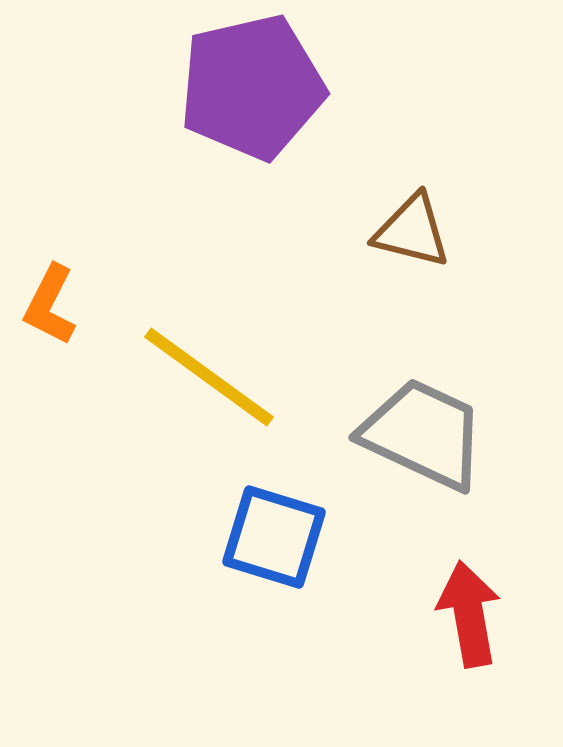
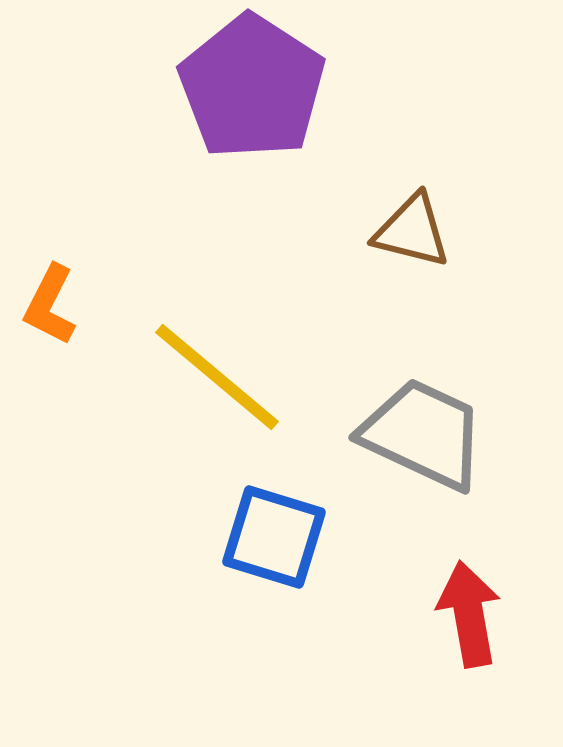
purple pentagon: rotated 26 degrees counterclockwise
yellow line: moved 8 px right; rotated 4 degrees clockwise
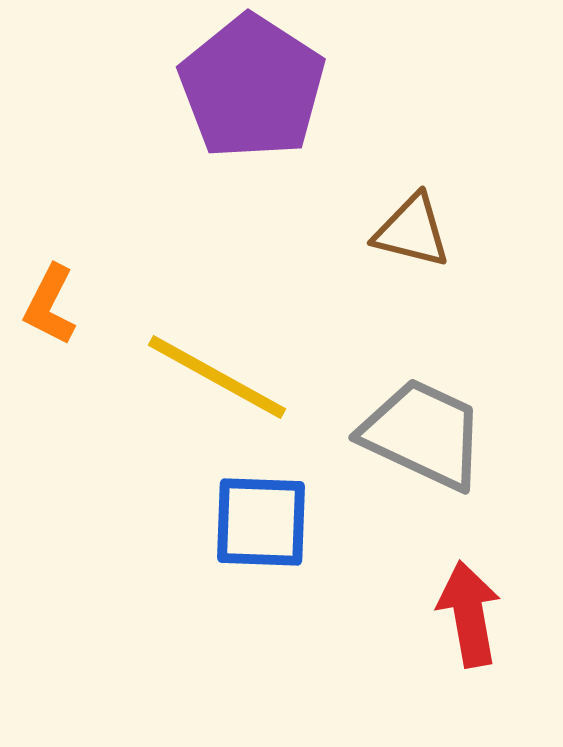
yellow line: rotated 11 degrees counterclockwise
blue square: moved 13 px left, 15 px up; rotated 15 degrees counterclockwise
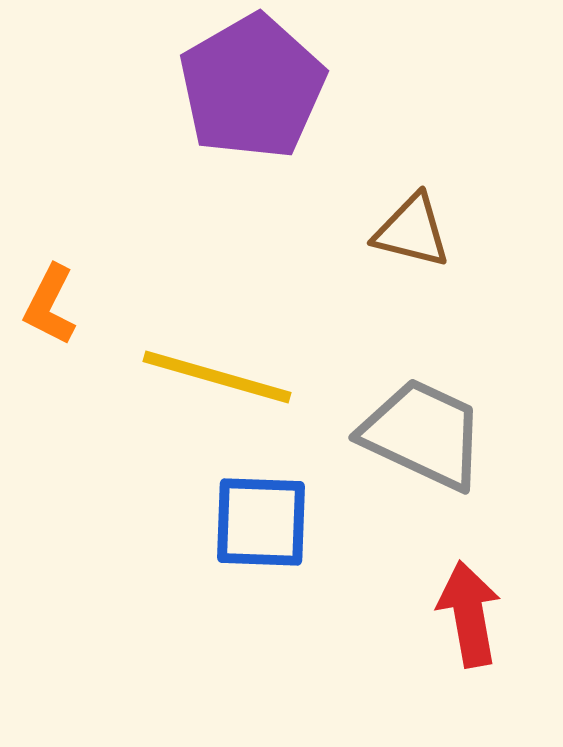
purple pentagon: rotated 9 degrees clockwise
yellow line: rotated 13 degrees counterclockwise
